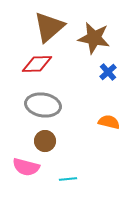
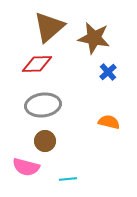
gray ellipse: rotated 16 degrees counterclockwise
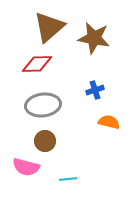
blue cross: moved 13 px left, 18 px down; rotated 24 degrees clockwise
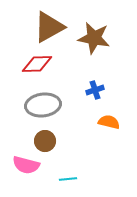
brown triangle: rotated 12 degrees clockwise
pink semicircle: moved 2 px up
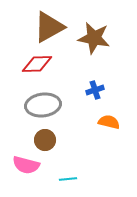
brown circle: moved 1 px up
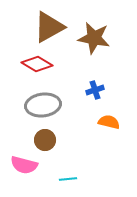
red diamond: rotated 32 degrees clockwise
pink semicircle: moved 2 px left
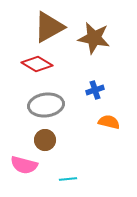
gray ellipse: moved 3 px right
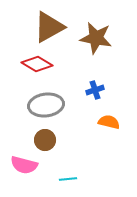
brown star: moved 2 px right
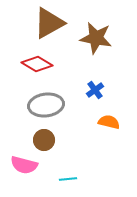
brown triangle: moved 4 px up
blue cross: rotated 18 degrees counterclockwise
brown circle: moved 1 px left
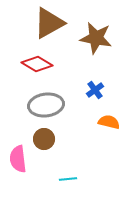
brown circle: moved 1 px up
pink semicircle: moved 6 px left, 6 px up; rotated 68 degrees clockwise
